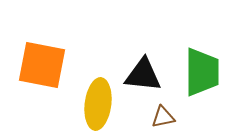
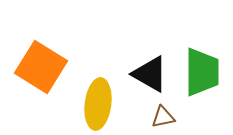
orange square: moved 1 px left, 2 px down; rotated 21 degrees clockwise
black triangle: moved 7 px right, 1 px up; rotated 24 degrees clockwise
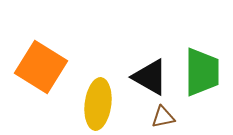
black triangle: moved 3 px down
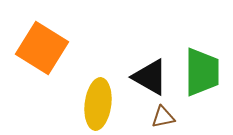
orange square: moved 1 px right, 19 px up
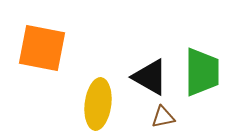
orange square: rotated 21 degrees counterclockwise
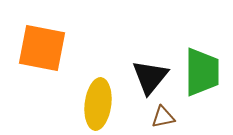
black triangle: rotated 39 degrees clockwise
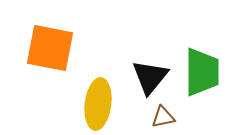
orange square: moved 8 px right
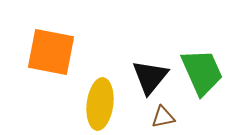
orange square: moved 1 px right, 4 px down
green trapezoid: rotated 24 degrees counterclockwise
yellow ellipse: moved 2 px right
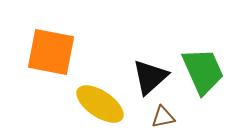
green trapezoid: moved 1 px right, 1 px up
black triangle: rotated 9 degrees clockwise
yellow ellipse: rotated 63 degrees counterclockwise
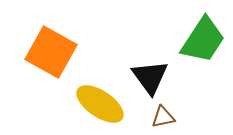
orange square: rotated 18 degrees clockwise
green trapezoid: moved 31 px up; rotated 57 degrees clockwise
black triangle: rotated 24 degrees counterclockwise
